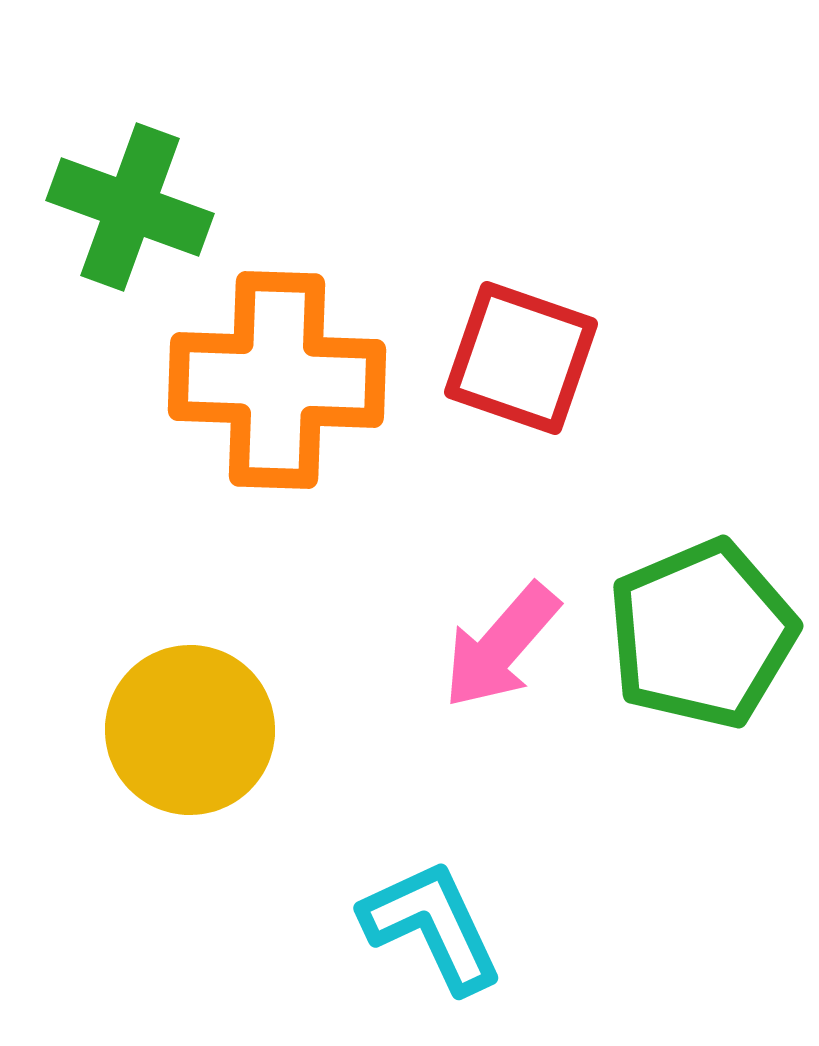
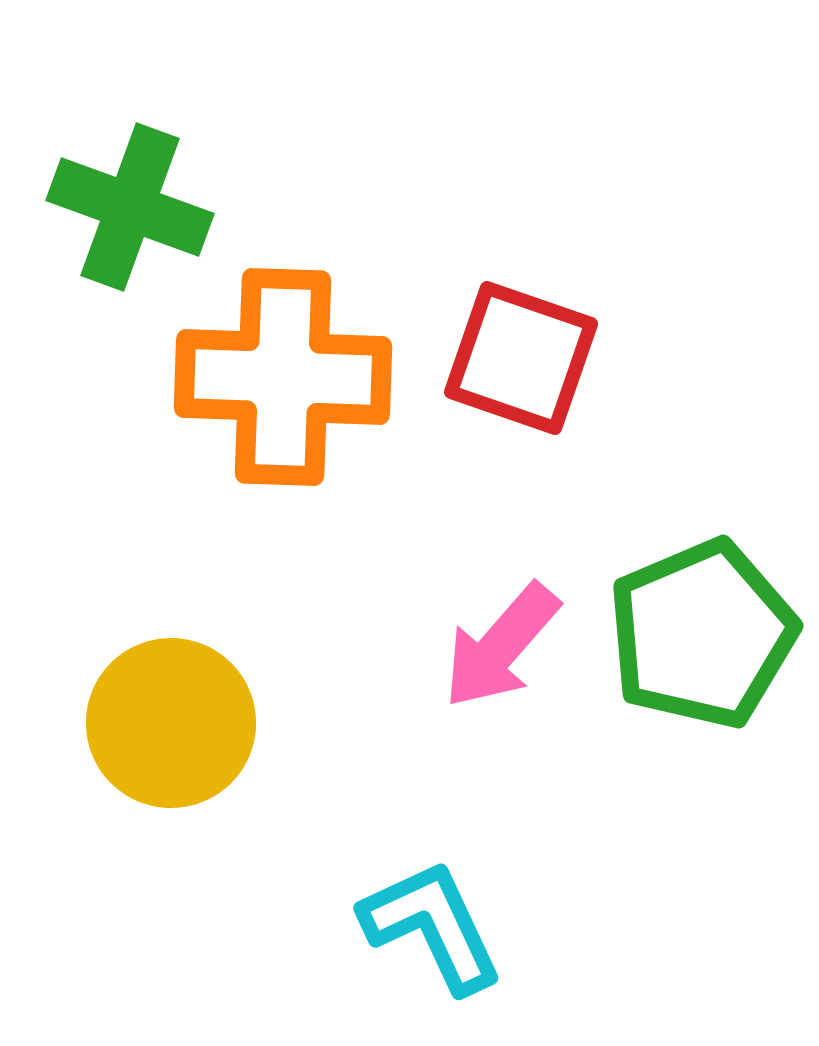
orange cross: moved 6 px right, 3 px up
yellow circle: moved 19 px left, 7 px up
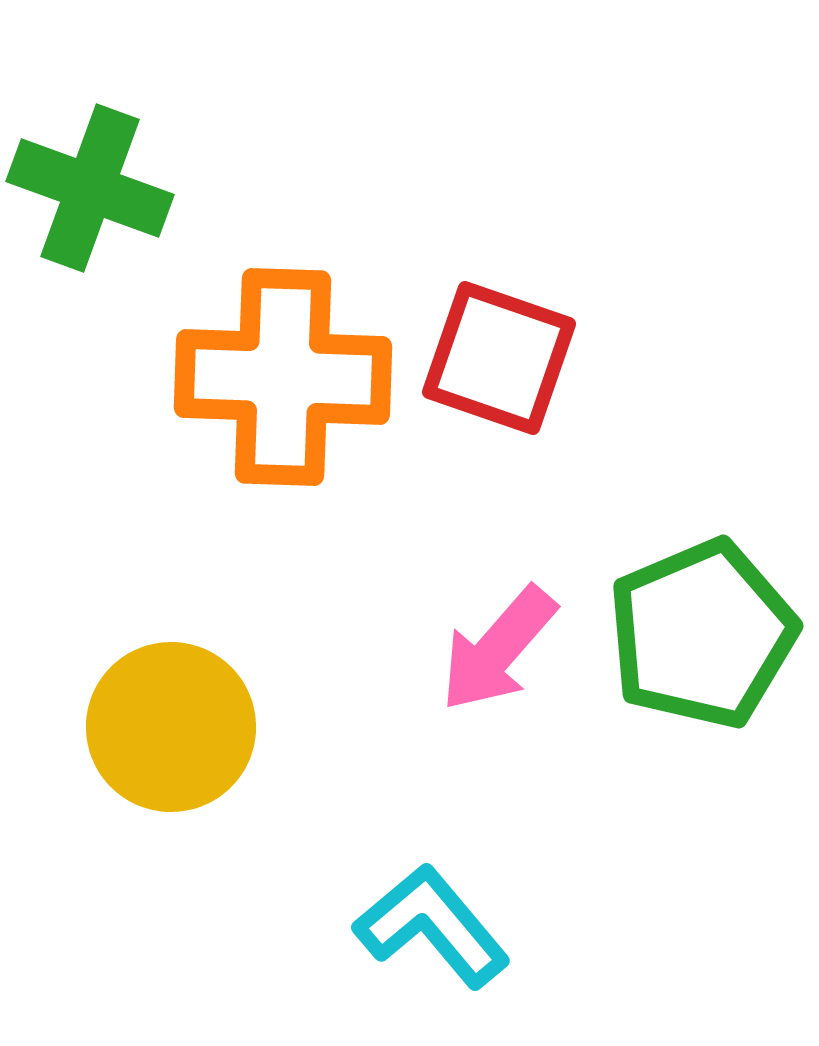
green cross: moved 40 px left, 19 px up
red square: moved 22 px left
pink arrow: moved 3 px left, 3 px down
yellow circle: moved 4 px down
cyan L-shape: rotated 15 degrees counterclockwise
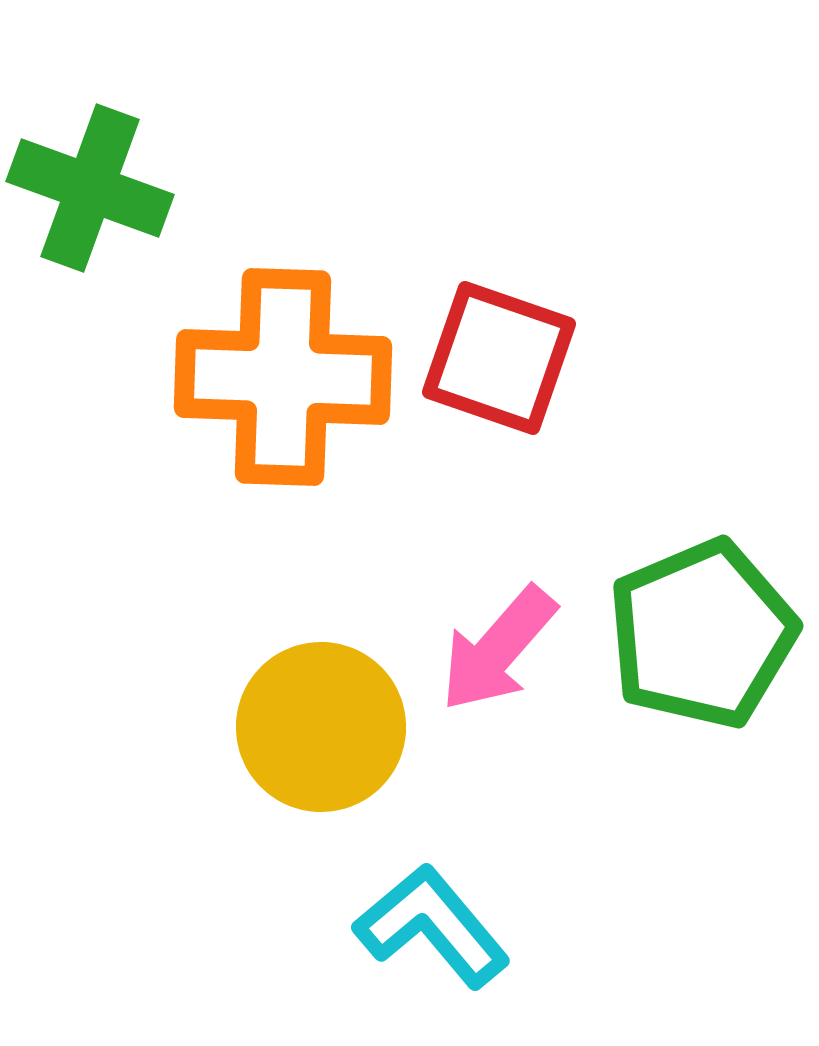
yellow circle: moved 150 px right
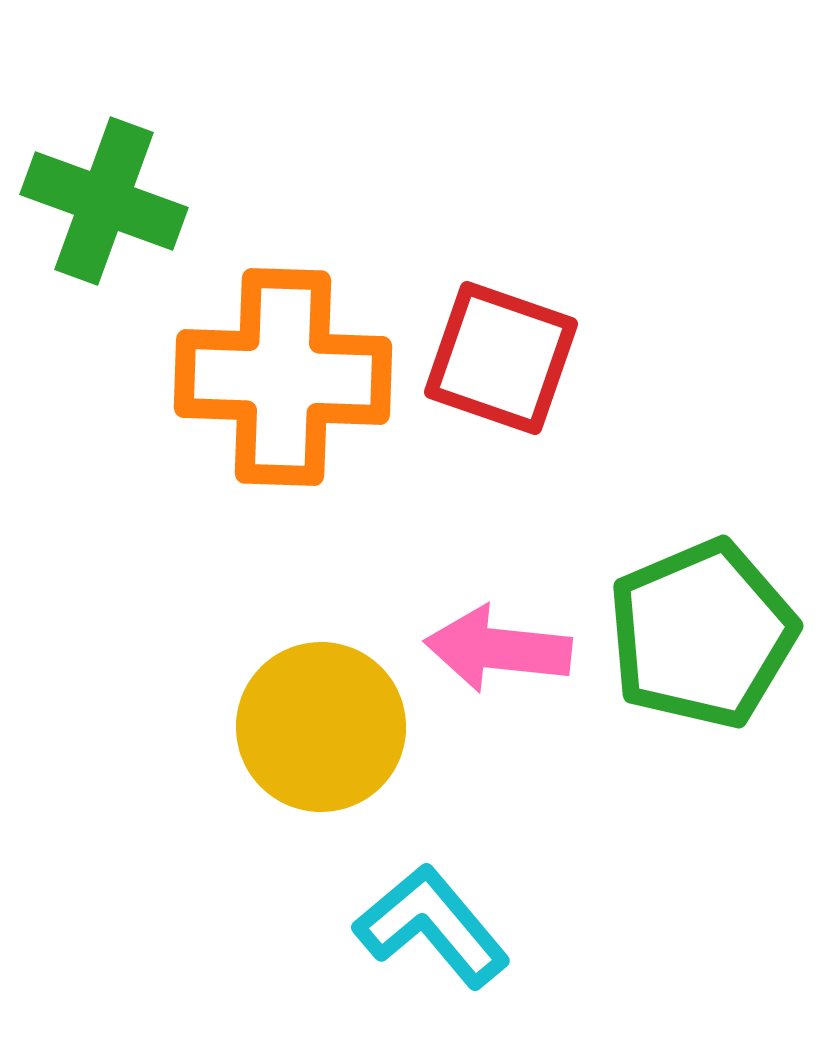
green cross: moved 14 px right, 13 px down
red square: moved 2 px right
pink arrow: rotated 55 degrees clockwise
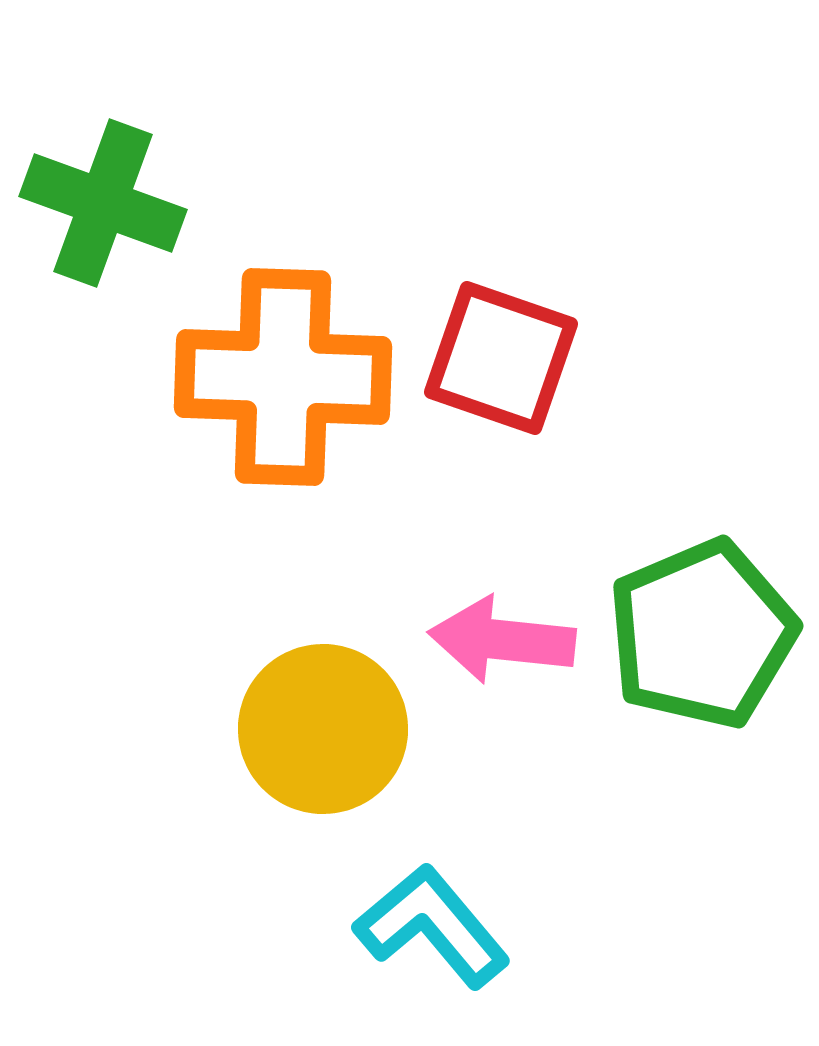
green cross: moved 1 px left, 2 px down
pink arrow: moved 4 px right, 9 px up
yellow circle: moved 2 px right, 2 px down
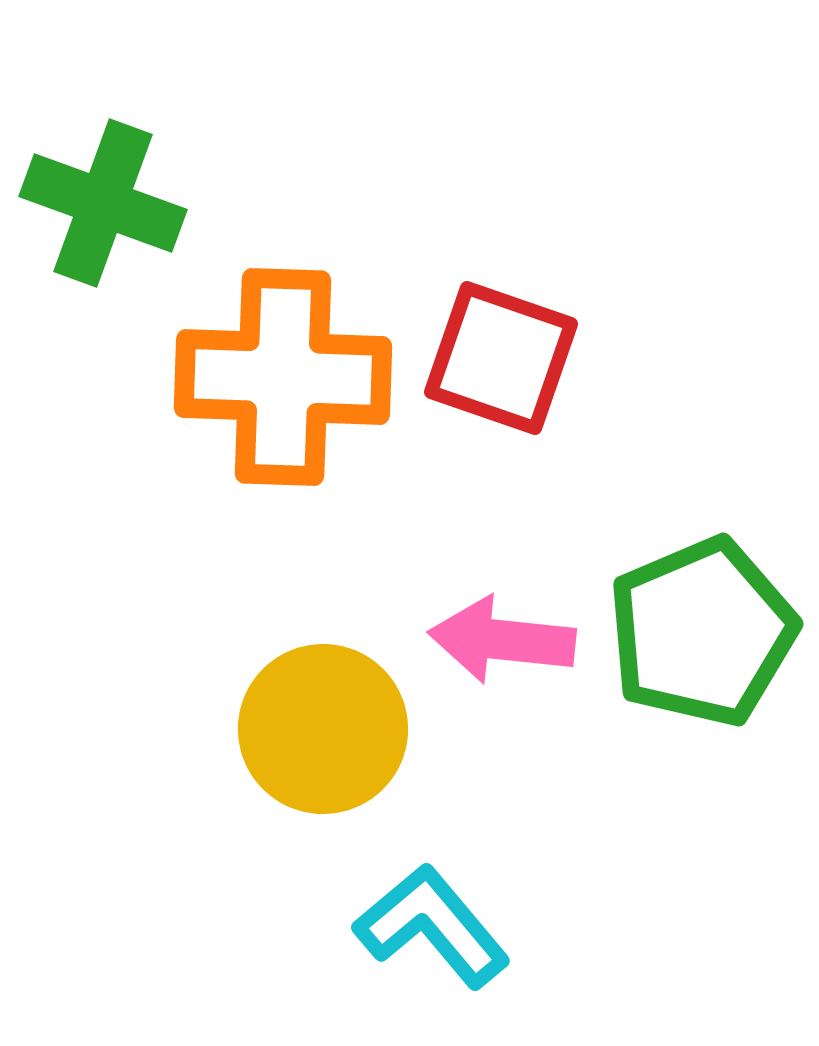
green pentagon: moved 2 px up
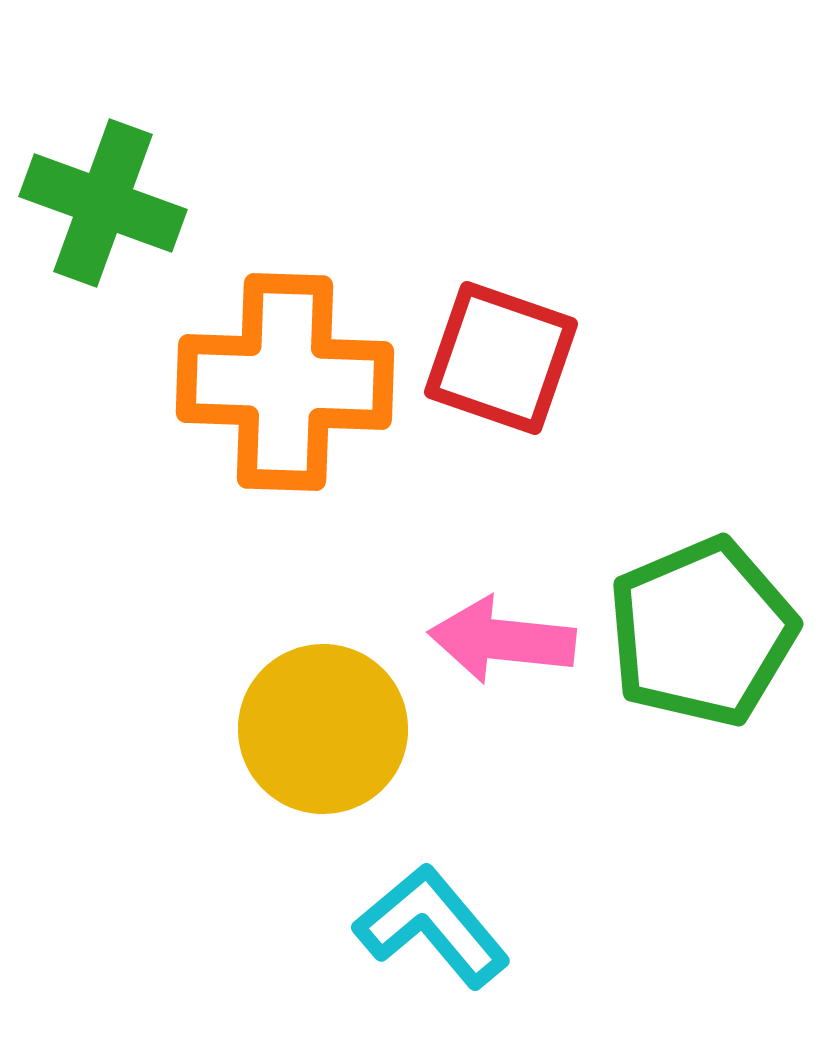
orange cross: moved 2 px right, 5 px down
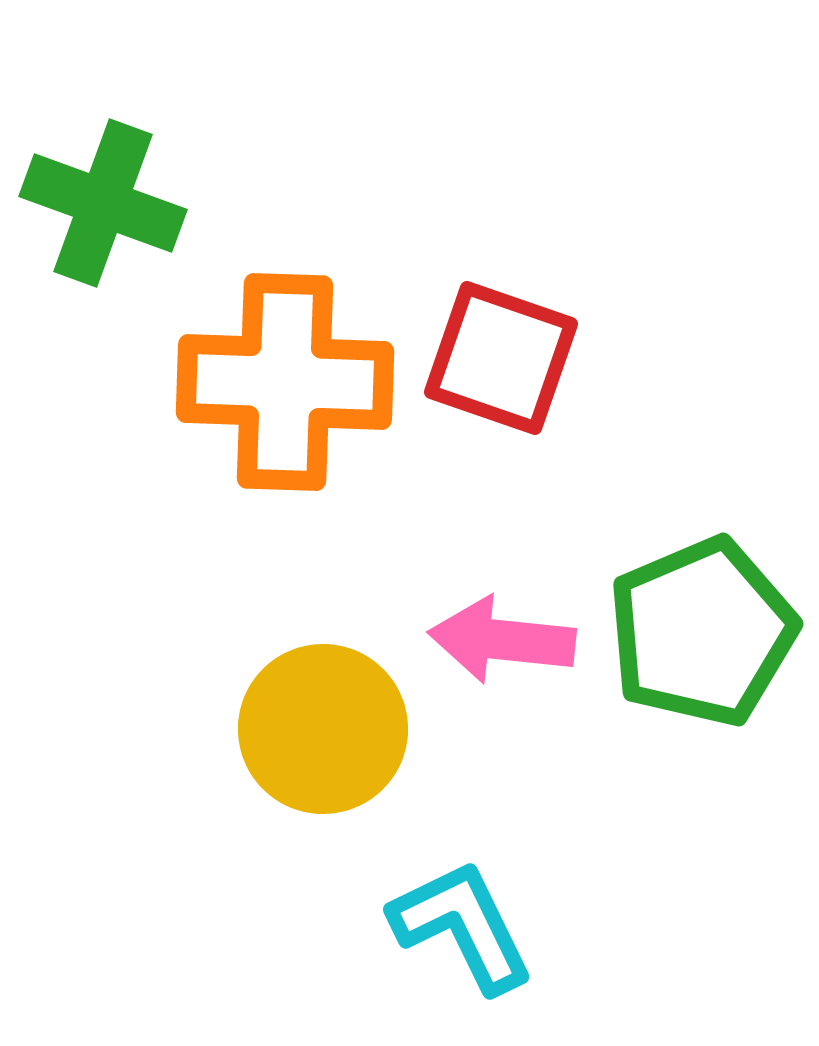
cyan L-shape: moved 30 px right; rotated 14 degrees clockwise
